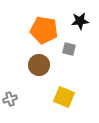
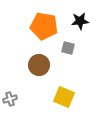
orange pentagon: moved 4 px up
gray square: moved 1 px left, 1 px up
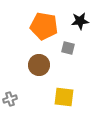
yellow square: rotated 15 degrees counterclockwise
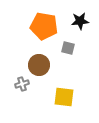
gray cross: moved 12 px right, 15 px up
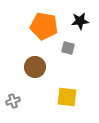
brown circle: moved 4 px left, 2 px down
gray cross: moved 9 px left, 17 px down
yellow square: moved 3 px right
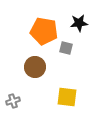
black star: moved 1 px left, 2 px down
orange pentagon: moved 5 px down
gray square: moved 2 px left
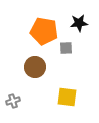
gray square: rotated 16 degrees counterclockwise
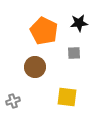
orange pentagon: rotated 16 degrees clockwise
gray square: moved 8 px right, 5 px down
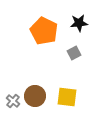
gray square: rotated 24 degrees counterclockwise
brown circle: moved 29 px down
gray cross: rotated 32 degrees counterclockwise
